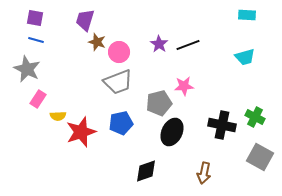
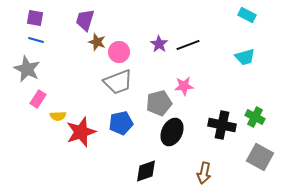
cyan rectangle: rotated 24 degrees clockwise
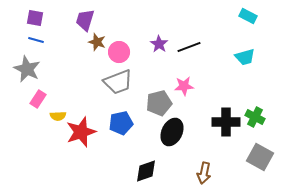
cyan rectangle: moved 1 px right, 1 px down
black line: moved 1 px right, 2 px down
black cross: moved 4 px right, 3 px up; rotated 12 degrees counterclockwise
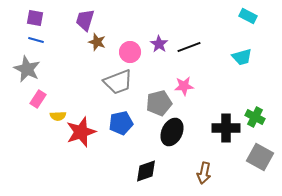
pink circle: moved 11 px right
cyan trapezoid: moved 3 px left
black cross: moved 6 px down
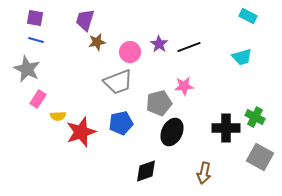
brown star: rotated 30 degrees counterclockwise
